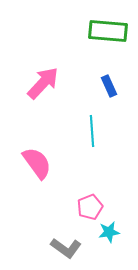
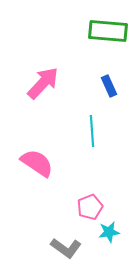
pink semicircle: rotated 20 degrees counterclockwise
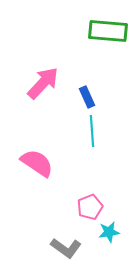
blue rectangle: moved 22 px left, 11 px down
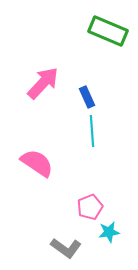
green rectangle: rotated 18 degrees clockwise
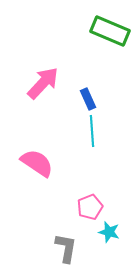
green rectangle: moved 2 px right
blue rectangle: moved 1 px right, 2 px down
cyan star: rotated 25 degrees clockwise
gray L-shape: rotated 116 degrees counterclockwise
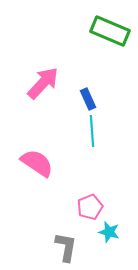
gray L-shape: moved 1 px up
